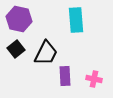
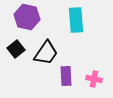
purple hexagon: moved 8 px right, 2 px up
black trapezoid: rotated 8 degrees clockwise
purple rectangle: moved 1 px right
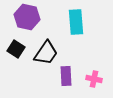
cyan rectangle: moved 2 px down
black square: rotated 18 degrees counterclockwise
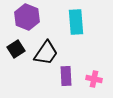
purple hexagon: rotated 10 degrees clockwise
black square: rotated 24 degrees clockwise
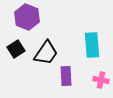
cyan rectangle: moved 16 px right, 23 px down
pink cross: moved 7 px right, 1 px down
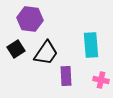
purple hexagon: moved 3 px right, 2 px down; rotated 15 degrees counterclockwise
cyan rectangle: moved 1 px left
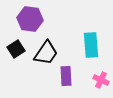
pink cross: rotated 14 degrees clockwise
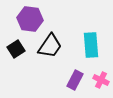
black trapezoid: moved 4 px right, 7 px up
purple rectangle: moved 9 px right, 4 px down; rotated 30 degrees clockwise
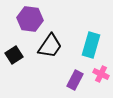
cyan rectangle: rotated 20 degrees clockwise
black square: moved 2 px left, 6 px down
pink cross: moved 6 px up
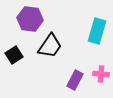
cyan rectangle: moved 6 px right, 14 px up
pink cross: rotated 21 degrees counterclockwise
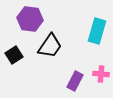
purple rectangle: moved 1 px down
